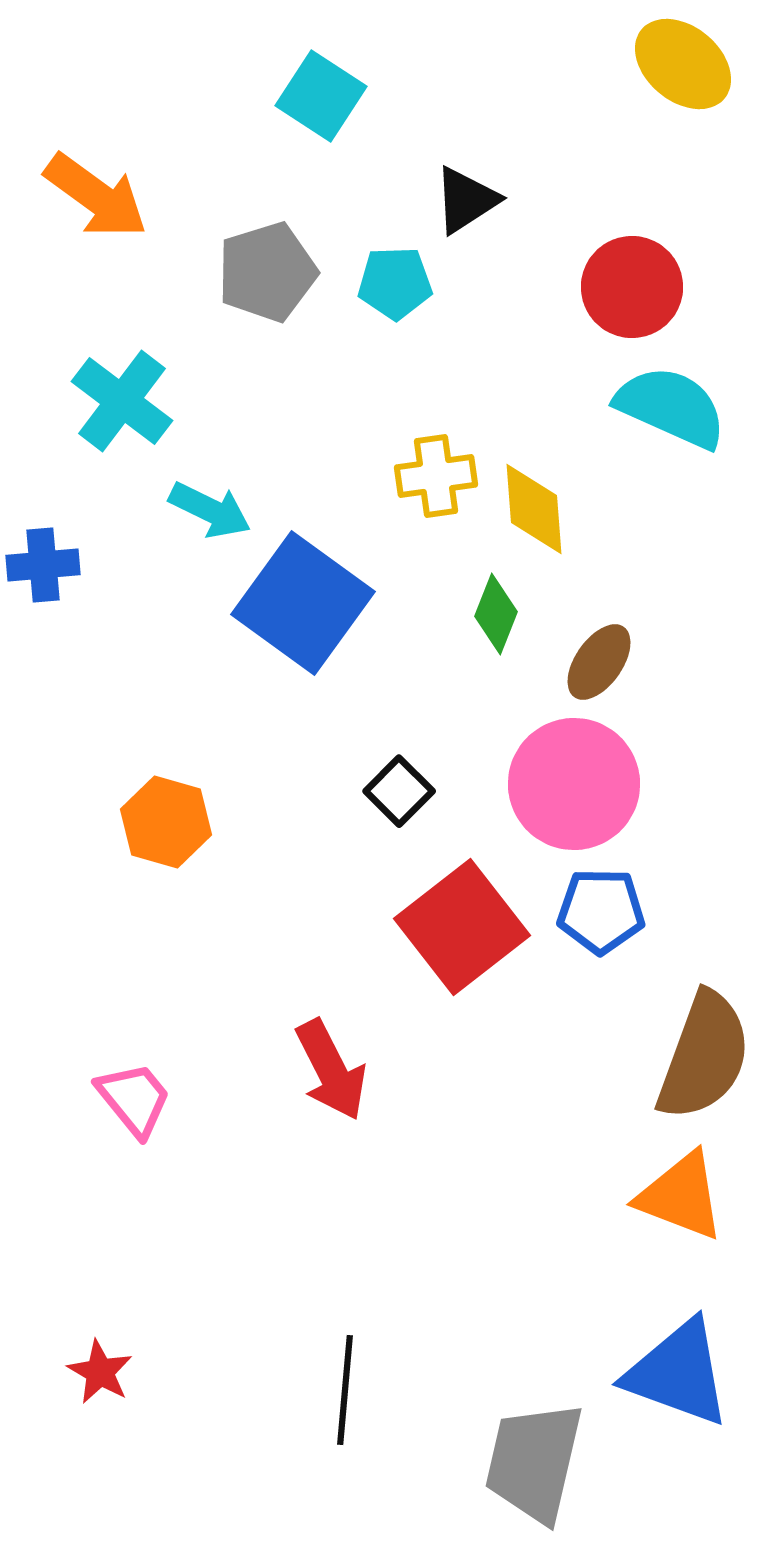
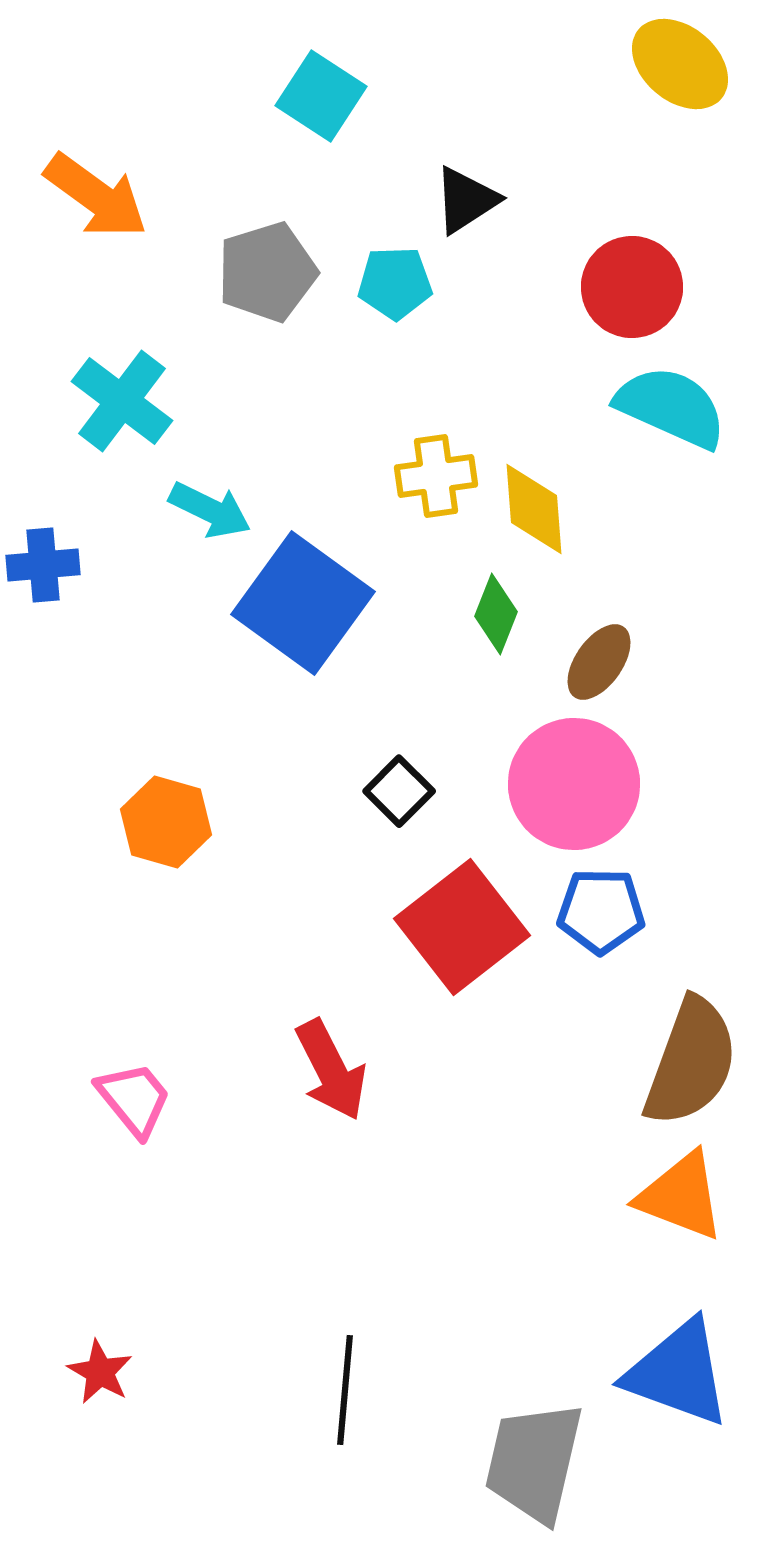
yellow ellipse: moved 3 px left
brown semicircle: moved 13 px left, 6 px down
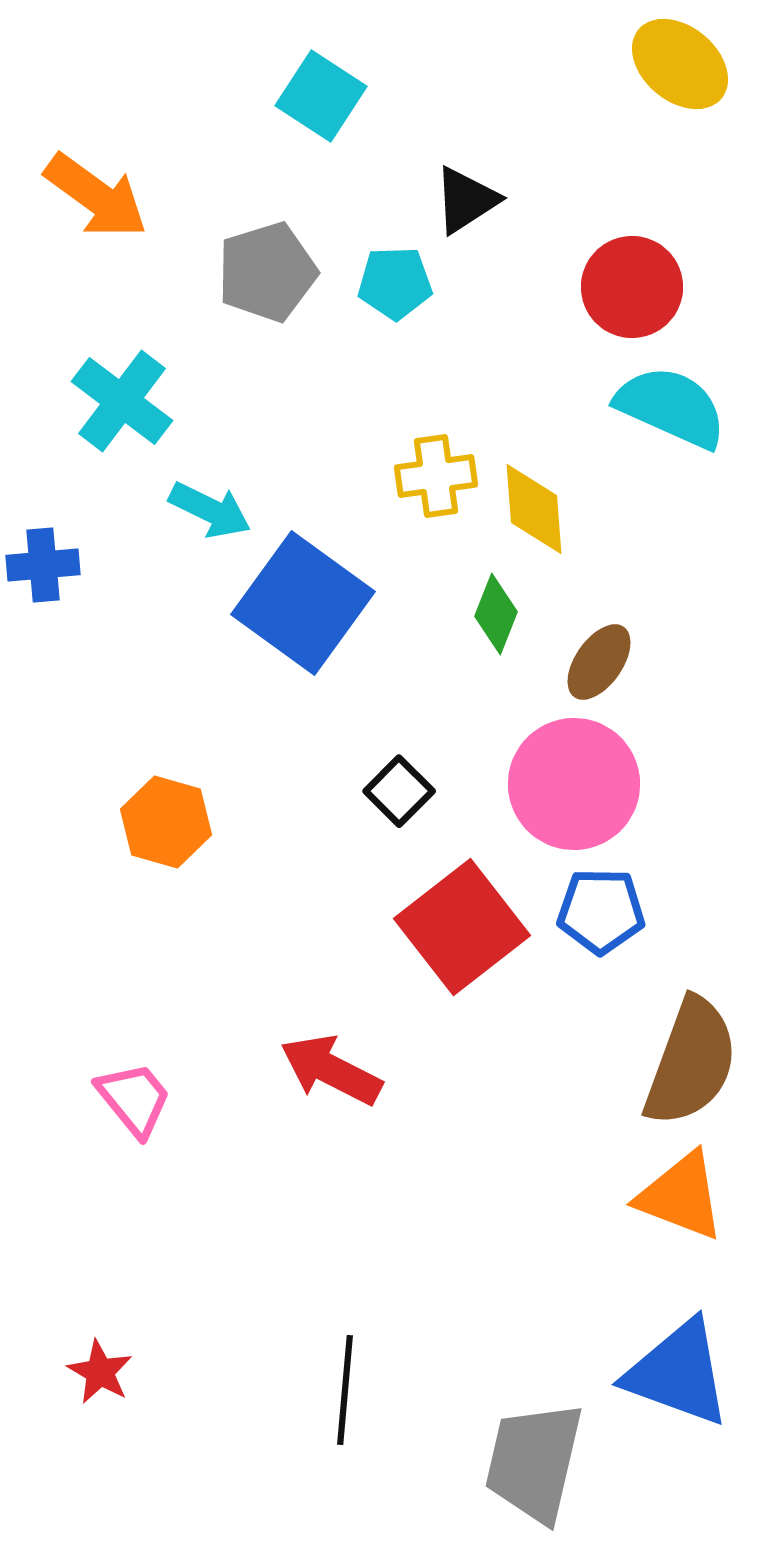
red arrow: rotated 144 degrees clockwise
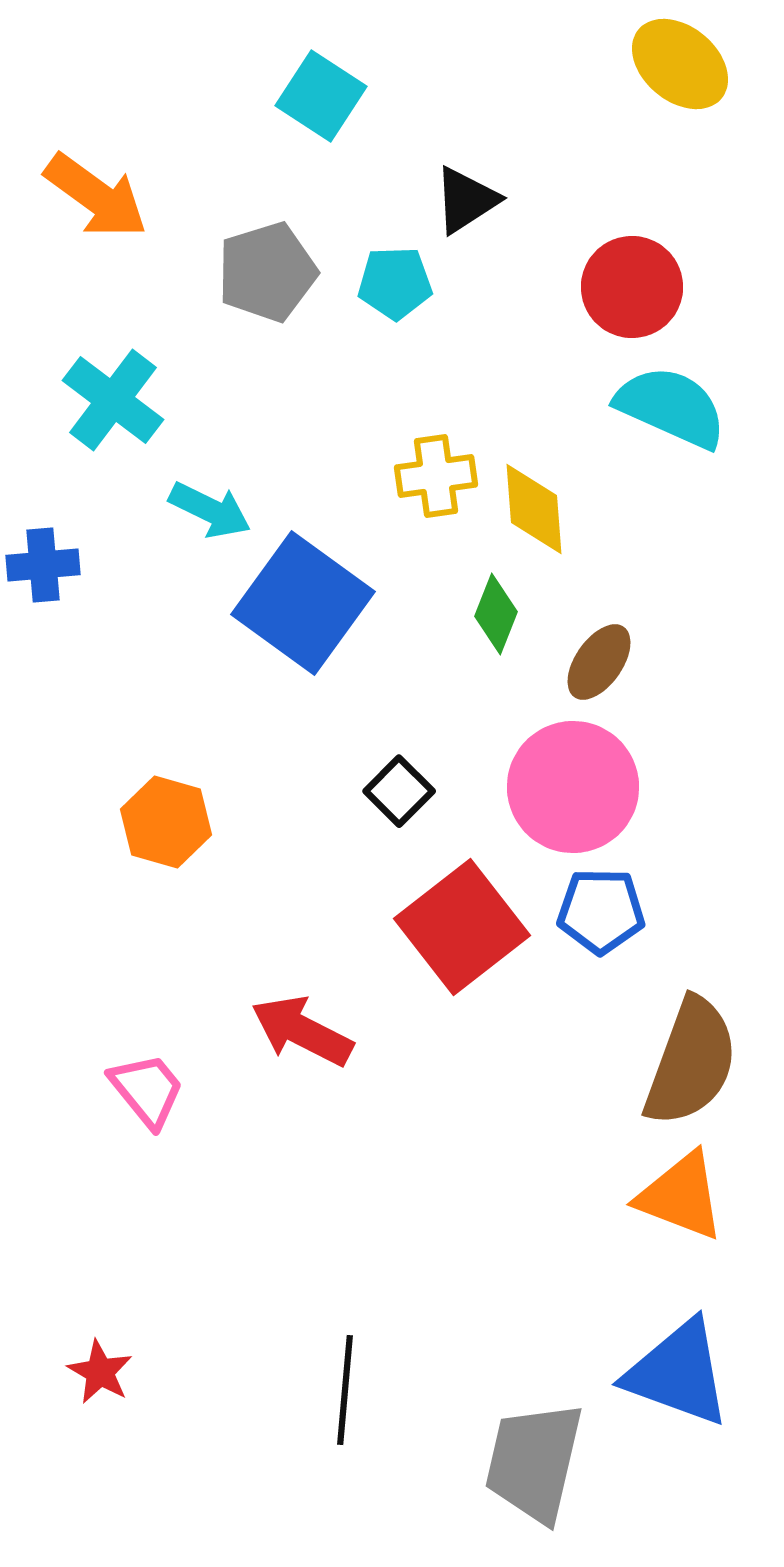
cyan cross: moved 9 px left, 1 px up
pink circle: moved 1 px left, 3 px down
red arrow: moved 29 px left, 39 px up
pink trapezoid: moved 13 px right, 9 px up
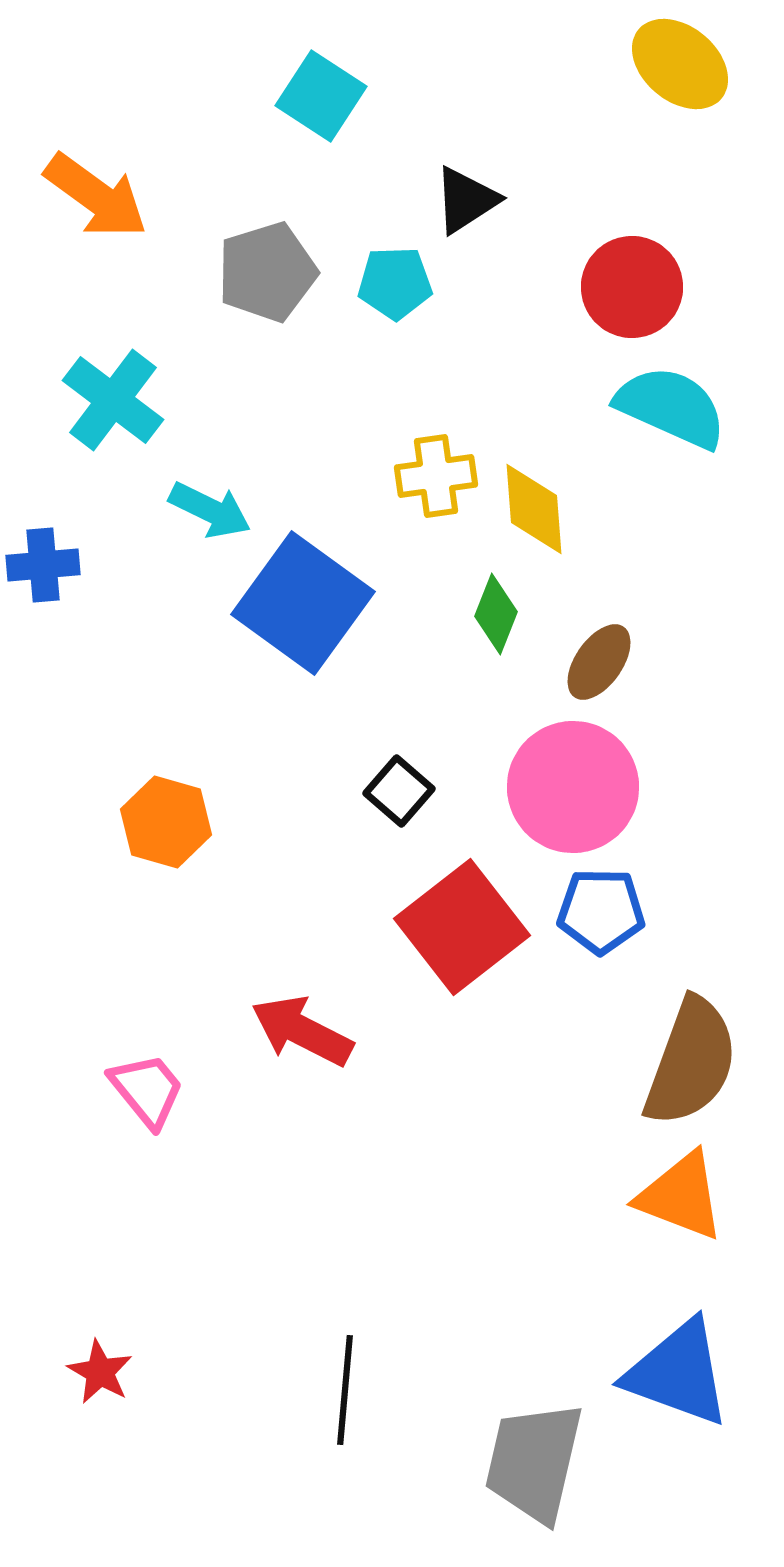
black square: rotated 4 degrees counterclockwise
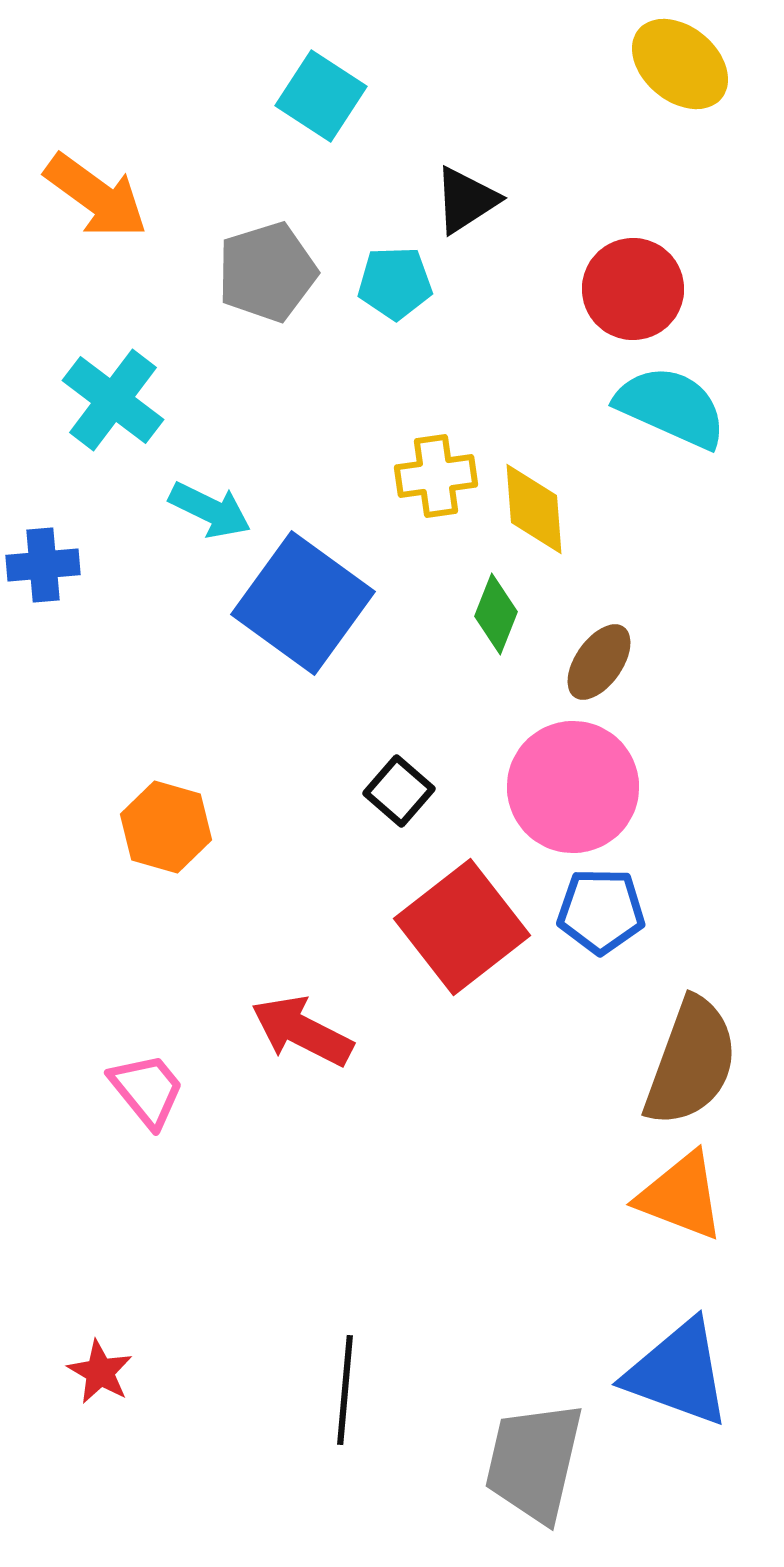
red circle: moved 1 px right, 2 px down
orange hexagon: moved 5 px down
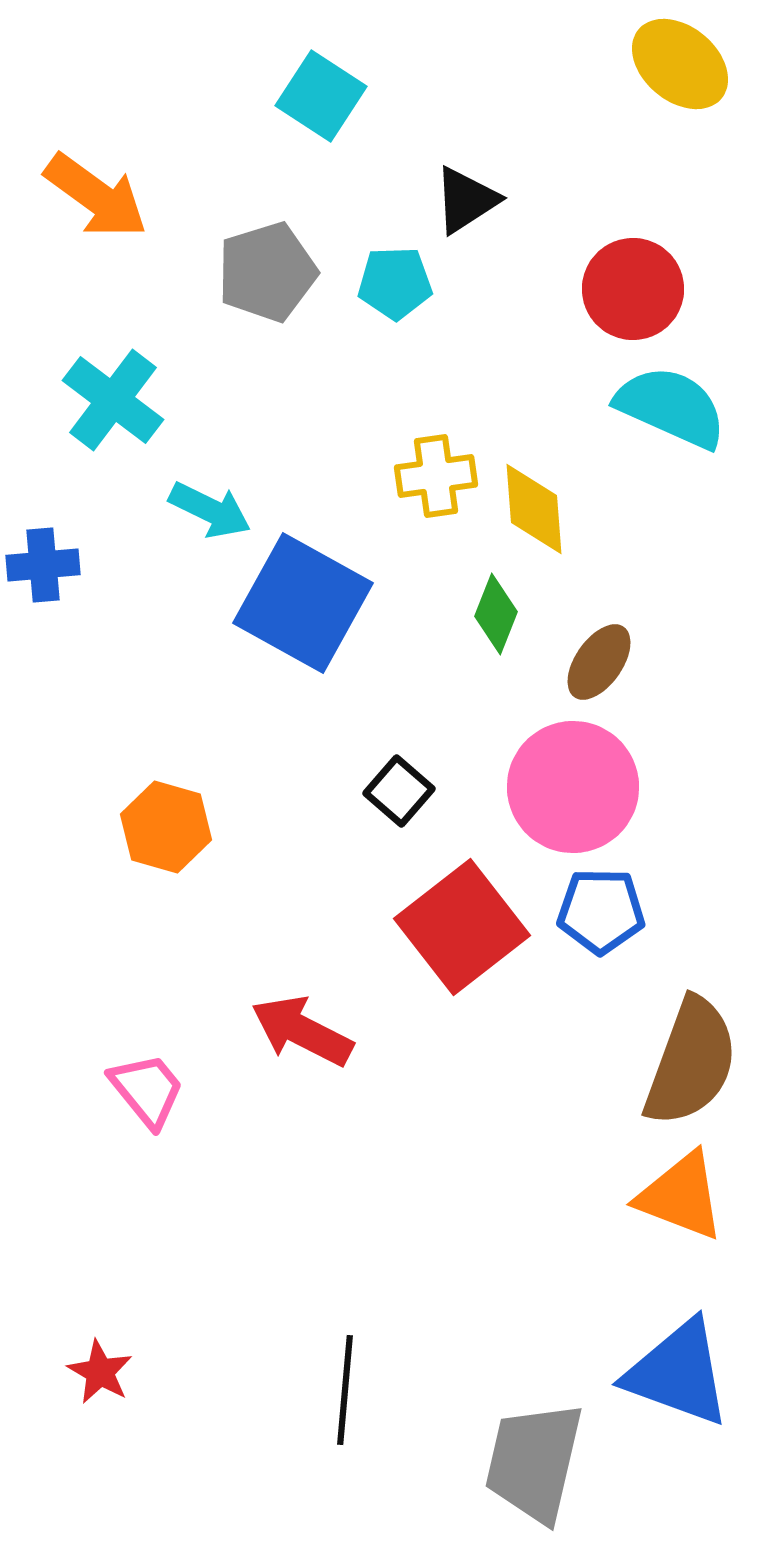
blue square: rotated 7 degrees counterclockwise
